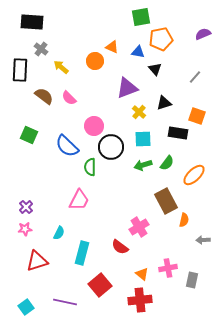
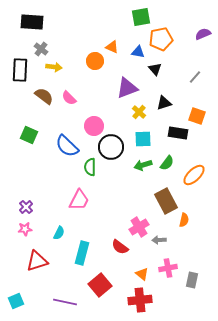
yellow arrow at (61, 67): moved 7 px left; rotated 147 degrees clockwise
gray arrow at (203, 240): moved 44 px left
cyan square at (26, 307): moved 10 px left, 6 px up; rotated 14 degrees clockwise
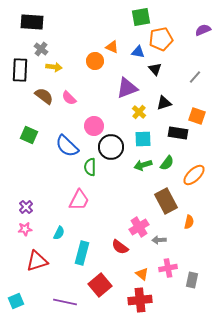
purple semicircle at (203, 34): moved 4 px up
orange semicircle at (184, 220): moved 5 px right, 2 px down
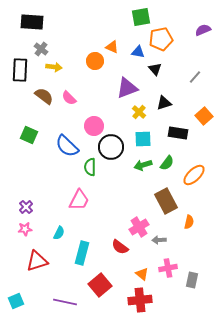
orange square at (197, 116): moved 7 px right; rotated 30 degrees clockwise
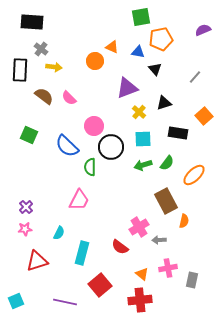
orange semicircle at (189, 222): moved 5 px left, 1 px up
